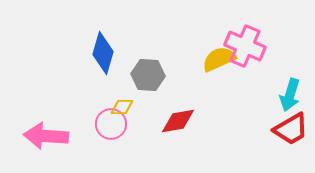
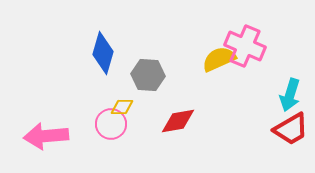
pink arrow: rotated 9 degrees counterclockwise
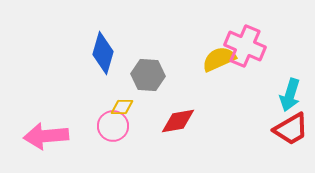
pink circle: moved 2 px right, 2 px down
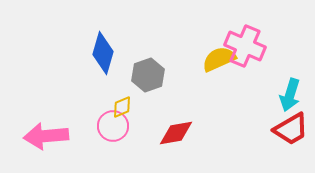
gray hexagon: rotated 24 degrees counterclockwise
yellow diamond: rotated 25 degrees counterclockwise
red diamond: moved 2 px left, 12 px down
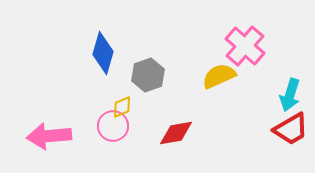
pink cross: rotated 18 degrees clockwise
yellow semicircle: moved 17 px down
pink arrow: moved 3 px right
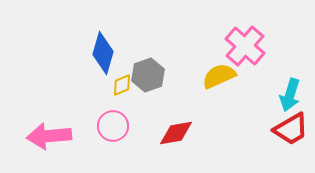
yellow diamond: moved 22 px up
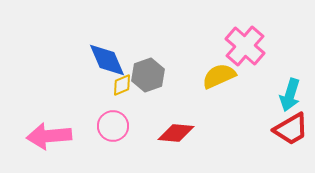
blue diamond: moved 4 px right, 7 px down; rotated 39 degrees counterclockwise
red diamond: rotated 15 degrees clockwise
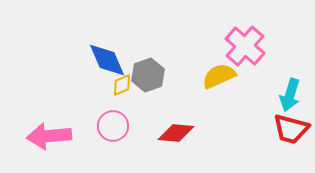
red trapezoid: rotated 45 degrees clockwise
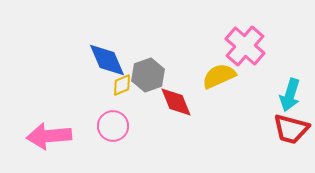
red diamond: moved 31 px up; rotated 63 degrees clockwise
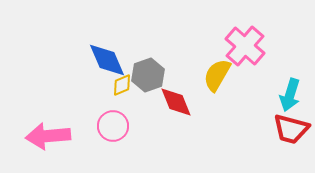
yellow semicircle: moved 2 px left, 1 px up; rotated 36 degrees counterclockwise
pink arrow: moved 1 px left
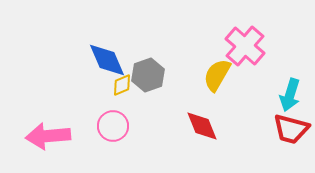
red diamond: moved 26 px right, 24 px down
